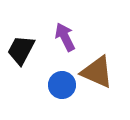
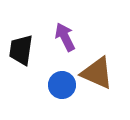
black trapezoid: rotated 20 degrees counterclockwise
brown triangle: moved 1 px down
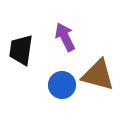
brown triangle: moved 1 px right, 2 px down; rotated 9 degrees counterclockwise
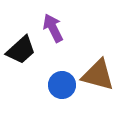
purple arrow: moved 12 px left, 9 px up
black trapezoid: rotated 140 degrees counterclockwise
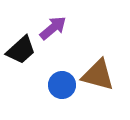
purple arrow: rotated 76 degrees clockwise
